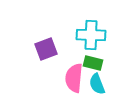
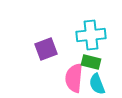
cyan cross: rotated 8 degrees counterclockwise
green rectangle: moved 2 px left, 1 px up
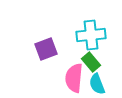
green rectangle: rotated 36 degrees clockwise
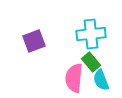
cyan cross: moved 1 px up
purple square: moved 12 px left, 8 px up
cyan semicircle: moved 4 px right, 4 px up
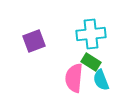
green rectangle: rotated 18 degrees counterclockwise
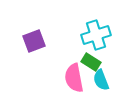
cyan cross: moved 5 px right, 1 px down; rotated 12 degrees counterclockwise
pink semicircle: rotated 16 degrees counterclockwise
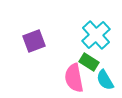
cyan cross: rotated 24 degrees counterclockwise
green rectangle: moved 2 px left
cyan semicircle: moved 4 px right; rotated 10 degrees counterclockwise
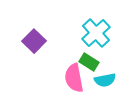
cyan cross: moved 2 px up
purple square: rotated 25 degrees counterclockwise
cyan semicircle: rotated 70 degrees counterclockwise
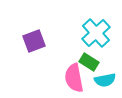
purple square: rotated 25 degrees clockwise
